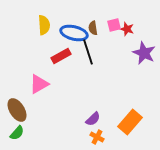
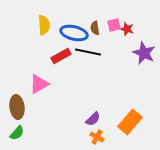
brown semicircle: moved 2 px right
black line: rotated 60 degrees counterclockwise
brown ellipse: moved 3 px up; rotated 25 degrees clockwise
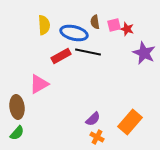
brown semicircle: moved 6 px up
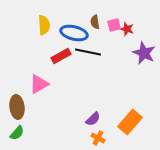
orange cross: moved 1 px right, 1 px down
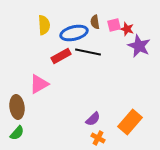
blue ellipse: rotated 28 degrees counterclockwise
purple star: moved 5 px left, 7 px up
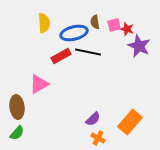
yellow semicircle: moved 2 px up
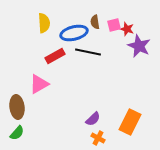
red rectangle: moved 6 px left
orange rectangle: rotated 15 degrees counterclockwise
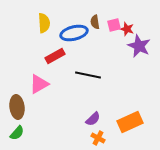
black line: moved 23 px down
orange rectangle: rotated 40 degrees clockwise
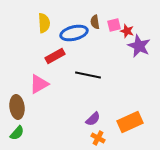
red star: moved 2 px down
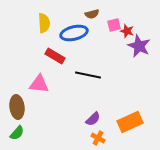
brown semicircle: moved 3 px left, 8 px up; rotated 96 degrees counterclockwise
red rectangle: rotated 60 degrees clockwise
pink triangle: rotated 35 degrees clockwise
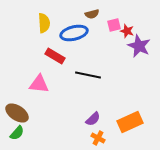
brown ellipse: moved 6 px down; rotated 50 degrees counterclockwise
